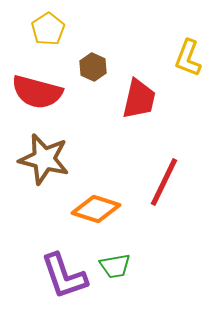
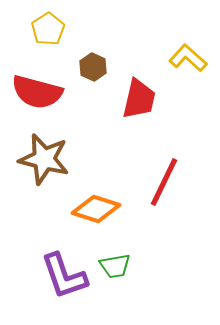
yellow L-shape: rotated 111 degrees clockwise
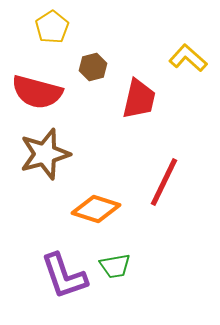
yellow pentagon: moved 4 px right, 2 px up
brown hexagon: rotated 20 degrees clockwise
brown star: moved 1 px right, 5 px up; rotated 30 degrees counterclockwise
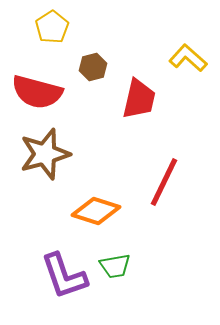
orange diamond: moved 2 px down
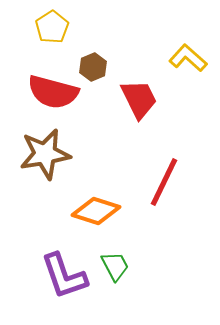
brown hexagon: rotated 8 degrees counterclockwise
red semicircle: moved 16 px right
red trapezoid: rotated 39 degrees counterclockwise
brown star: rotated 6 degrees clockwise
green trapezoid: rotated 108 degrees counterclockwise
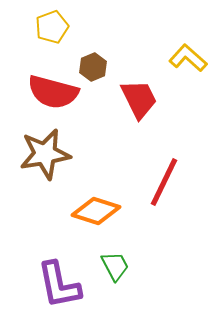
yellow pentagon: rotated 12 degrees clockwise
purple L-shape: moved 5 px left, 9 px down; rotated 8 degrees clockwise
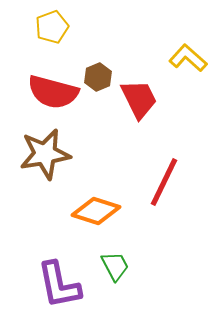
brown hexagon: moved 5 px right, 10 px down
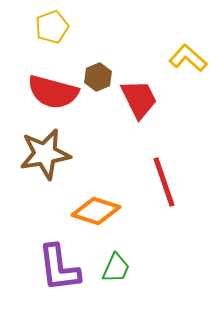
red line: rotated 45 degrees counterclockwise
green trapezoid: moved 1 px right, 2 px down; rotated 52 degrees clockwise
purple L-shape: moved 17 px up; rotated 4 degrees clockwise
